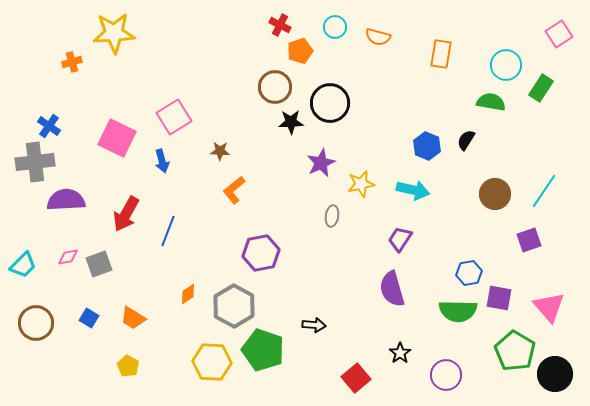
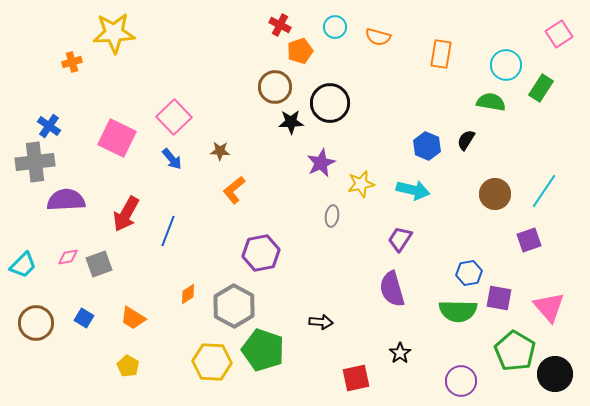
pink square at (174, 117): rotated 12 degrees counterclockwise
blue arrow at (162, 161): moved 10 px right, 2 px up; rotated 25 degrees counterclockwise
blue square at (89, 318): moved 5 px left
black arrow at (314, 325): moved 7 px right, 3 px up
purple circle at (446, 375): moved 15 px right, 6 px down
red square at (356, 378): rotated 28 degrees clockwise
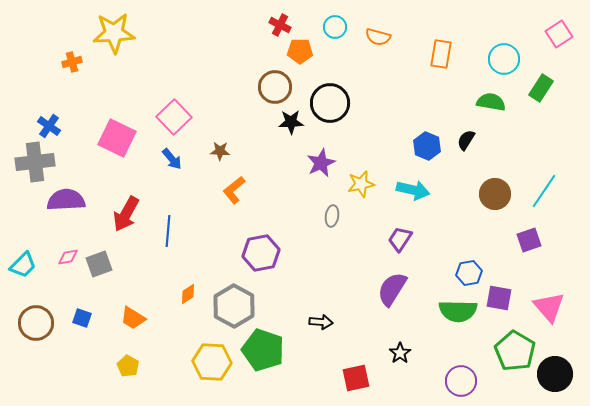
orange pentagon at (300, 51): rotated 20 degrees clockwise
cyan circle at (506, 65): moved 2 px left, 6 px up
blue line at (168, 231): rotated 16 degrees counterclockwise
purple semicircle at (392, 289): rotated 48 degrees clockwise
blue square at (84, 318): moved 2 px left; rotated 12 degrees counterclockwise
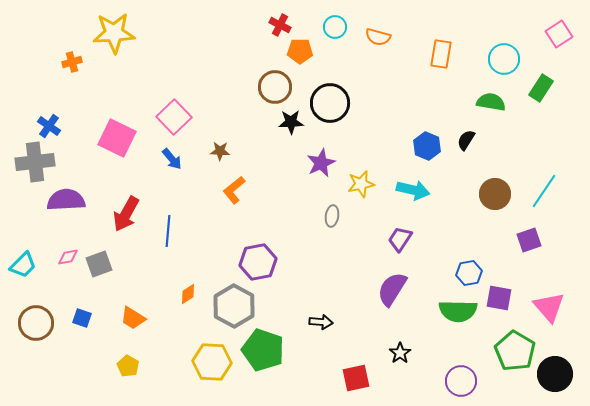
purple hexagon at (261, 253): moved 3 px left, 9 px down
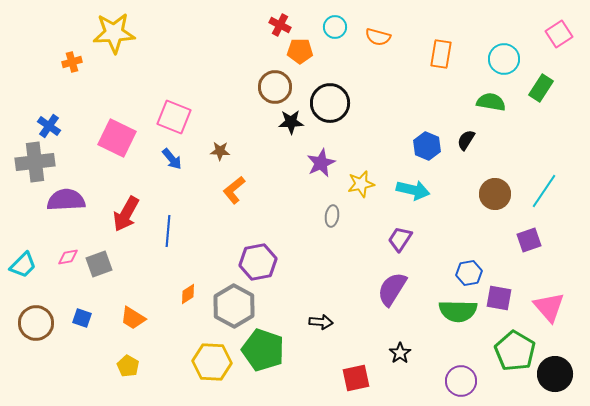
pink square at (174, 117): rotated 24 degrees counterclockwise
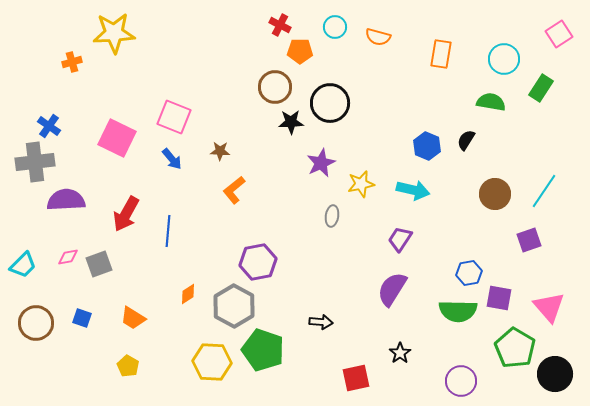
green pentagon at (515, 351): moved 3 px up
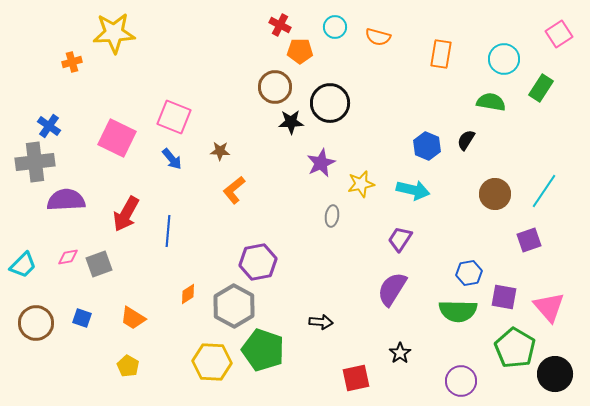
purple square at (499, 298): moved 5 px right, 1 px up
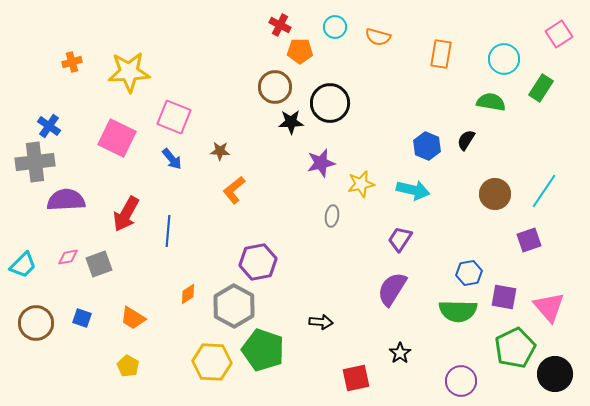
yellow star at (114, 33): moved 15 px right, 39 px down
purple star at (321, 163): rotated 12 degrees clockwise
green pentagon at (515, 348): rotated 15 degrees clockwise
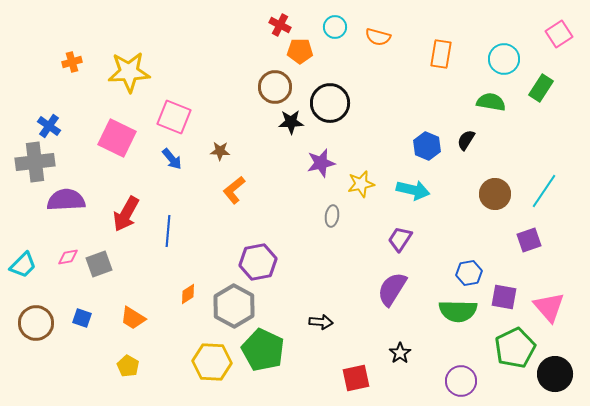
green pentagon at (263, 350): rotated 6 degrees clockwise
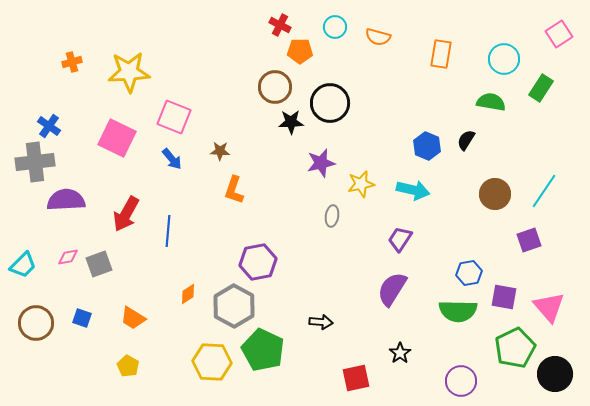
orange L-shape at (234, 190): rotated 32 degrees counterclockwise
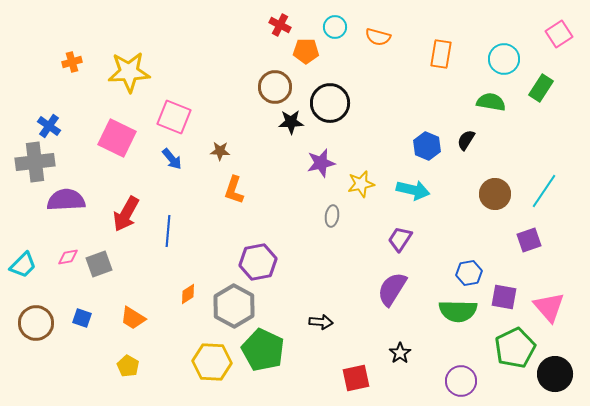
orange pentagon at (300, 51): moved 6 px right
